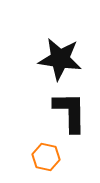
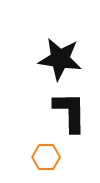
orange hexagon: rotated 12 degrees counterclockwise
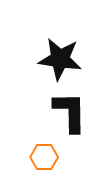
orange hexagon: moved 2 px left
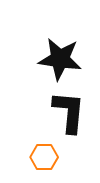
black L-shape: moved 1 px left; rotated 6 degrees clockwise
